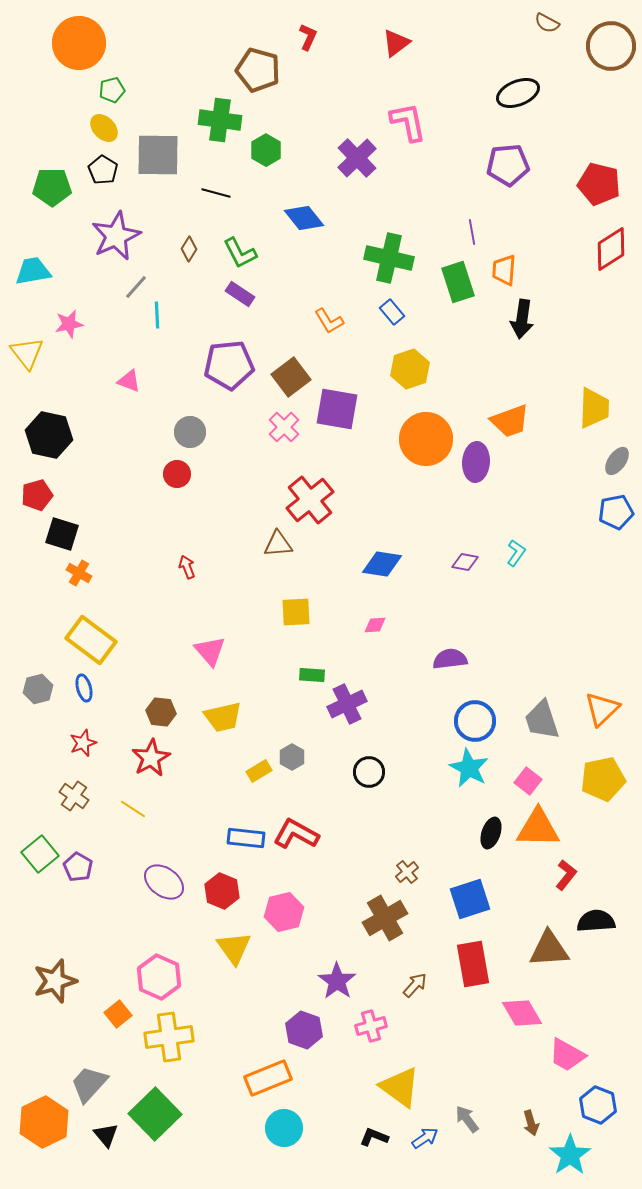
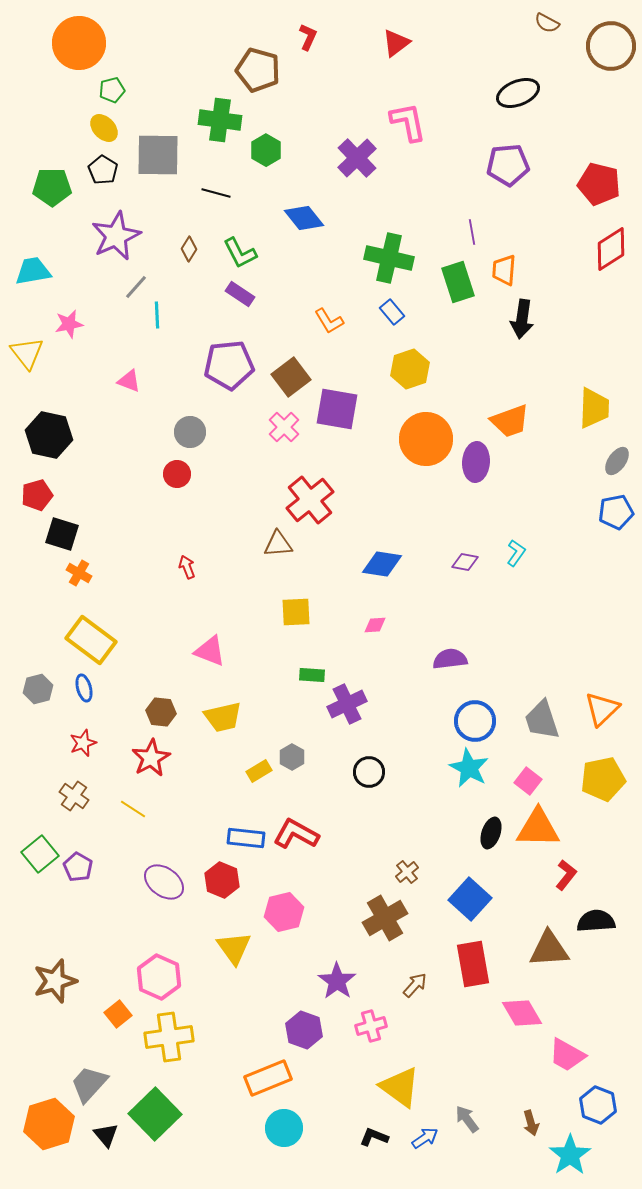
pink triangle at (210, 651): rotated 28 degrees counterclockwise
red hexagon at (222, 891): moved 11 px up
blue square at (470, 899): rotated 30 degrees counterclockwise
orange hexagon at (44, 1122): moved 5 px right, 2 px down; rotated 9 degrees clockwise
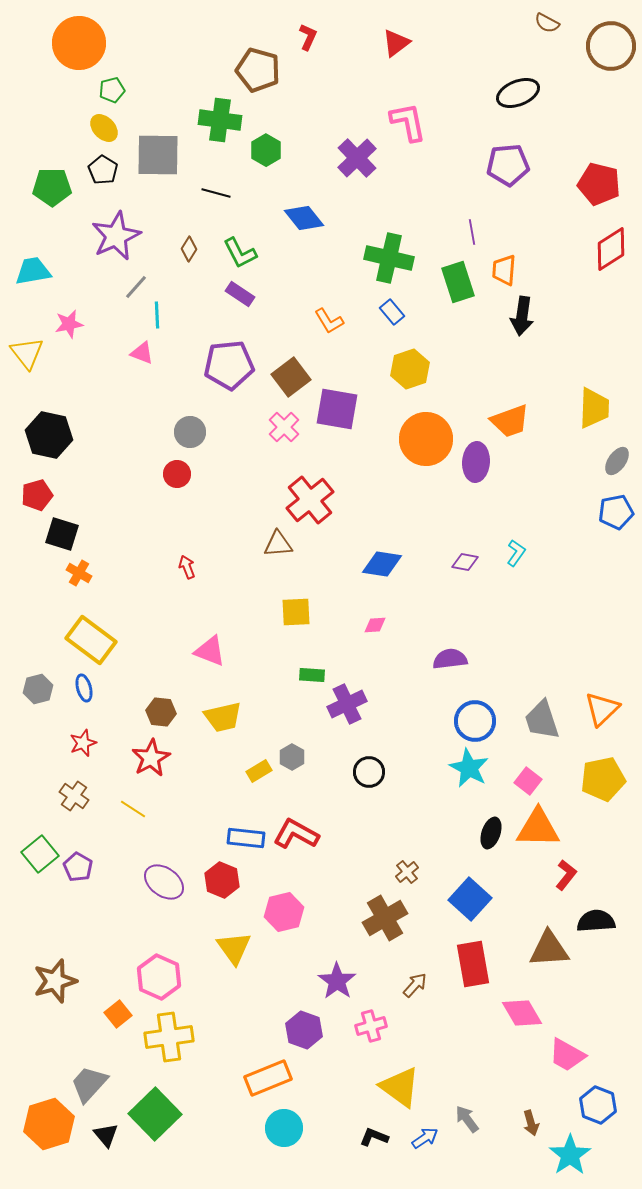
black arrow at (522, 319): moved 3 px up
pink triangle at (129, 381): moved 13 px right, 28 px up
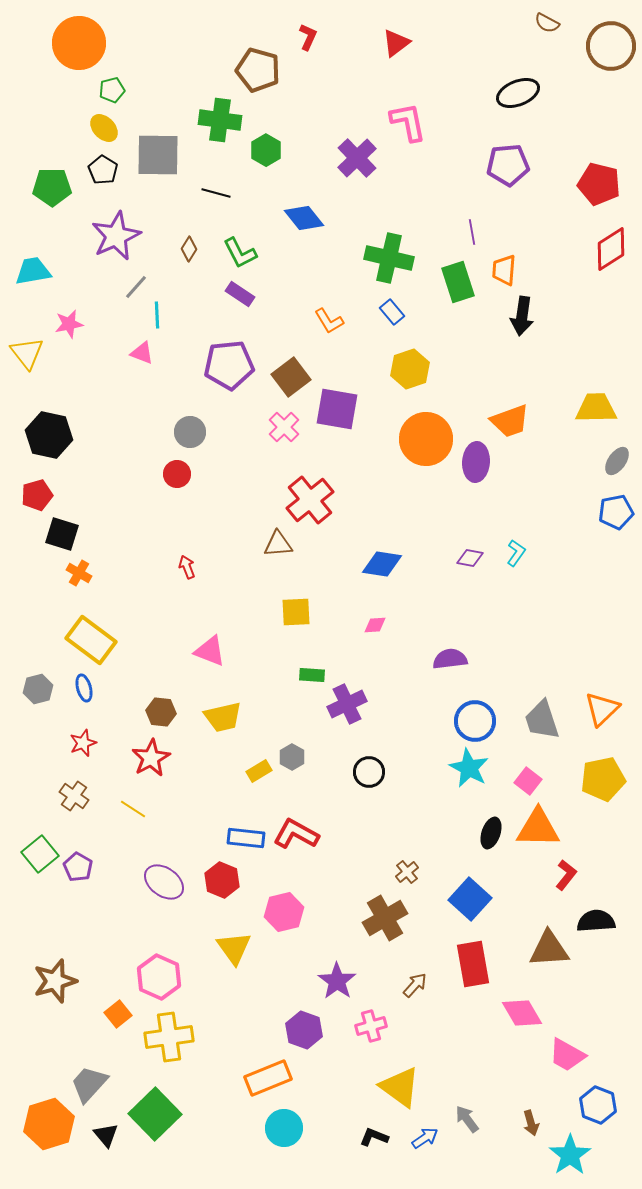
yellow trapezoid at (594, 408): moved 2 px right; rotated 93 degrees counterclockwise
purple diamond at (465, 562): moved 5 px right, 4 px up
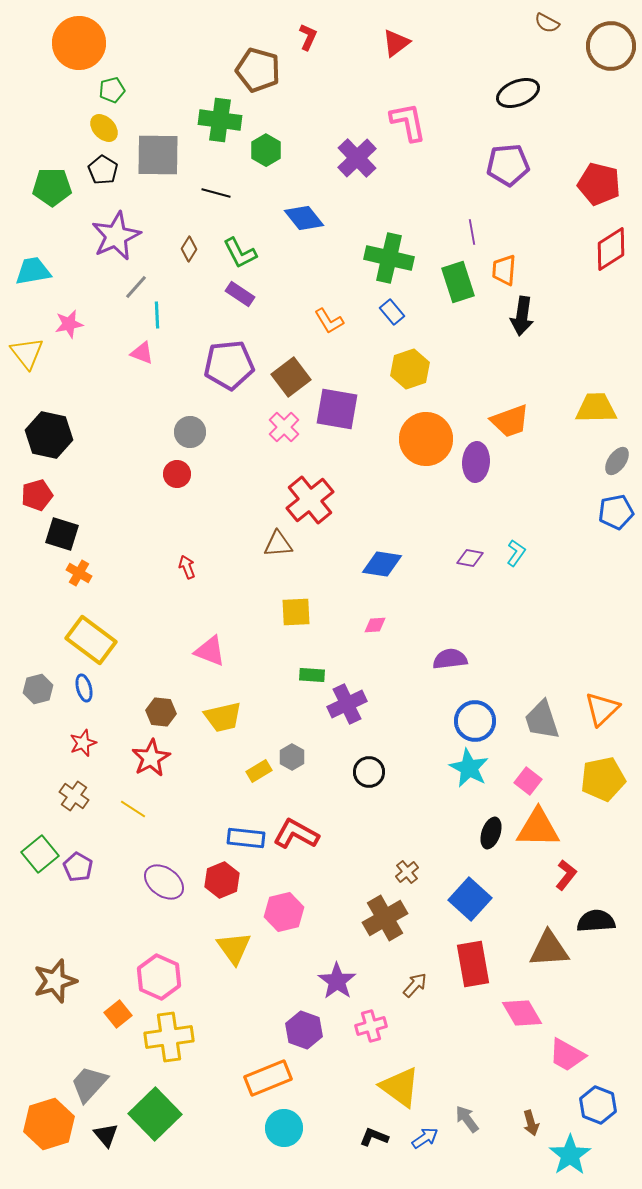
red hexagon at (222, 880): rotated 16 degrees clockwise
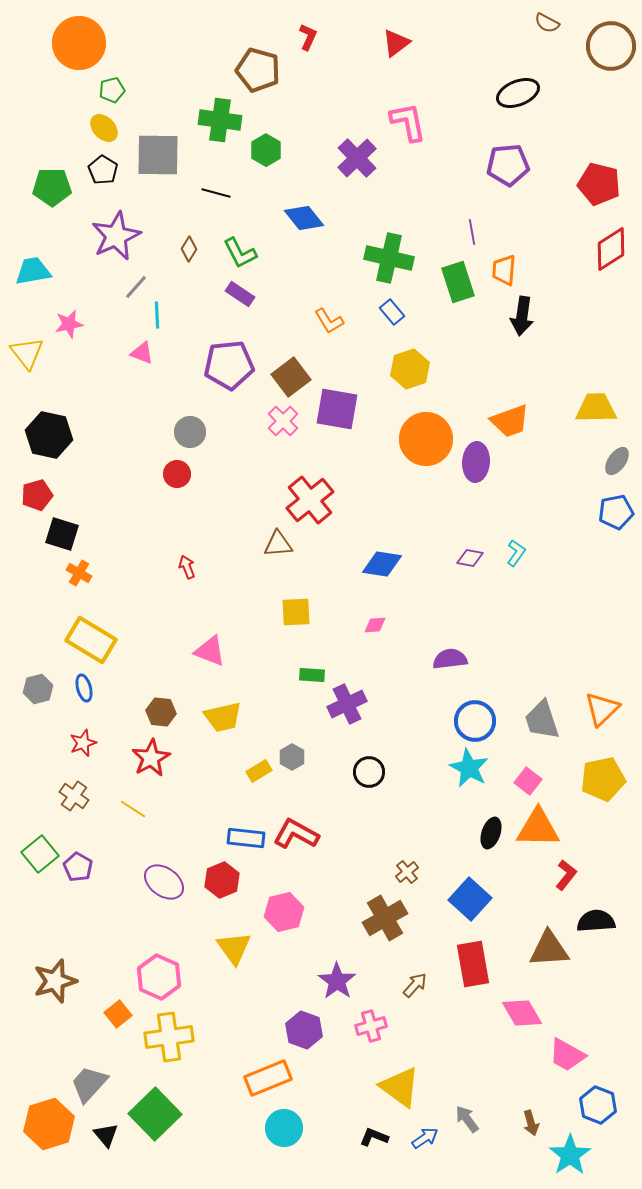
pink cross at (284, 427): moved 1 px left, 6 px up
yellow rectangle at (91, 640): rotated 6 degrees counterclockwise
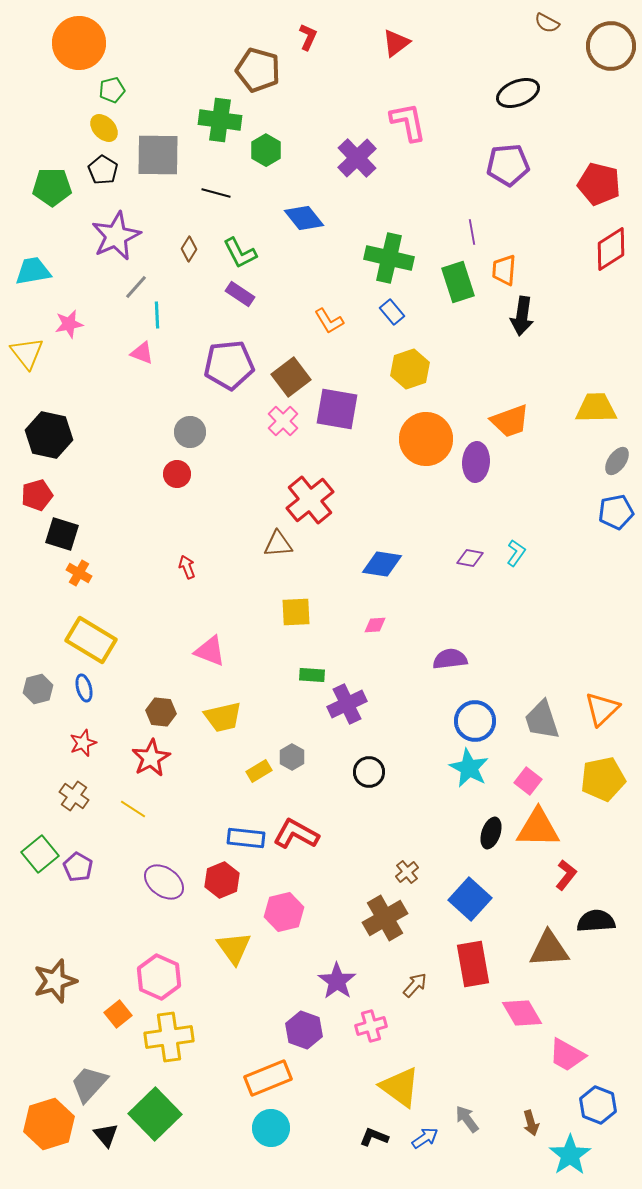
cyan circle at (284, 1128): moved 13 px left
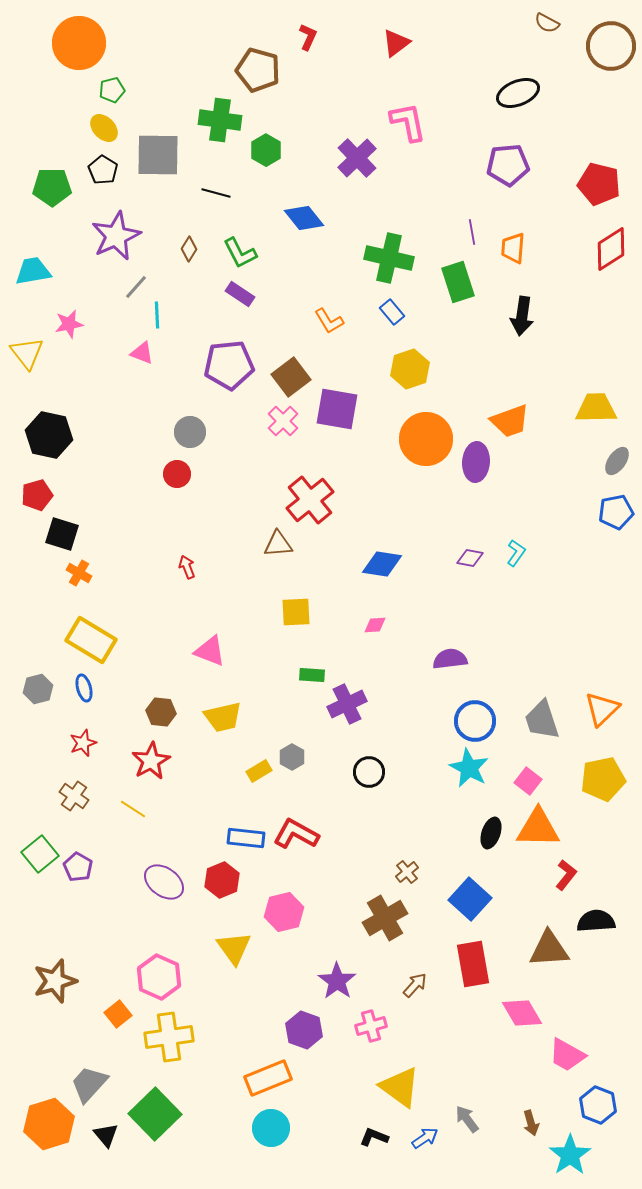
orange trapezoid at (504, 270): moved 9 px right, 22 px up
red star at (151, 758): moved 3 px down
